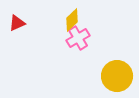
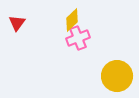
red triangle: rotated 30 degrees counterclockwise
pink cross: rotated 10 degrees clockwise
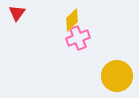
red triangle: moved 10 px up
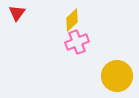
pink cross: moved 1 px left, 4 px down
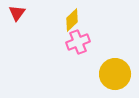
pink cross: moved 1 px right
yellow circle: moved 2 px left, 2 px up
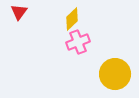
red triangle: moved 2 px right, 1 px up
yellow diamond: moved 1 px up
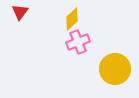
red triangle: moved 1 px right
yellow circle: moved 5 px up
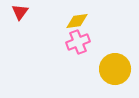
yellow diamond: moved 5 px right, 2 px down; rotated 35 degrees clockwise
